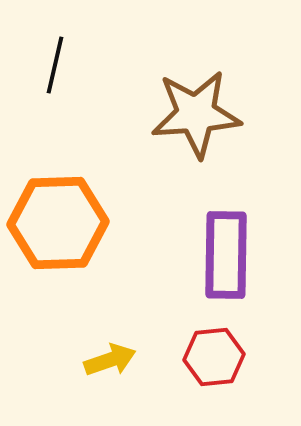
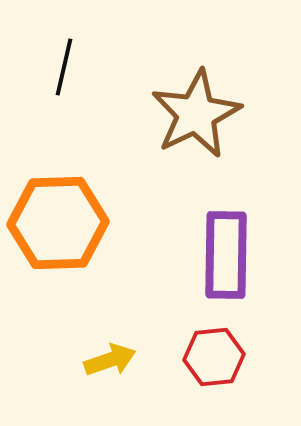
black line: moved 9 px right, 2 px down
brown star: rotated 22 degrees counterclockwise
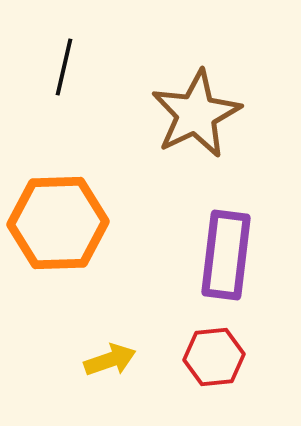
purple rectangle: rotated 6 degrees clockwise
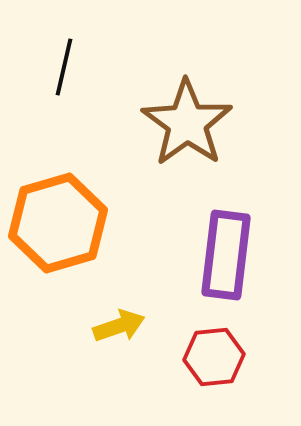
brown star: moved 9 px left, 9 px down; rotated 10 degrees counterclockwise
orange hexagon: rotated 14 degrees counterclockwise
yellow arrow: moved 9 px right, 34 px up
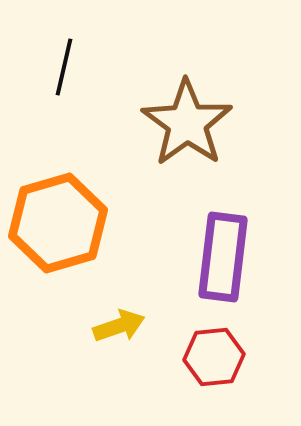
purple rectangle: moved 3 px left, 2 px down
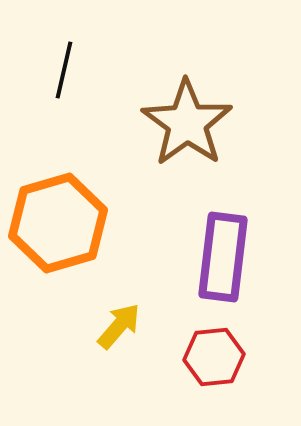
black line: moved 3 px down
yellow arrow: rotated 30 degrees counterclockwise
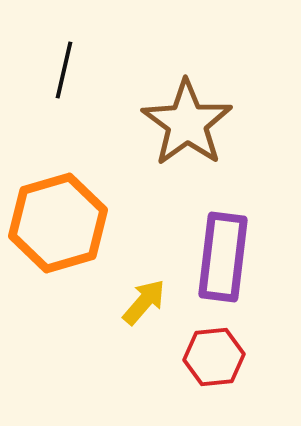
yellow arrow: moved 25 px right, 24 px up
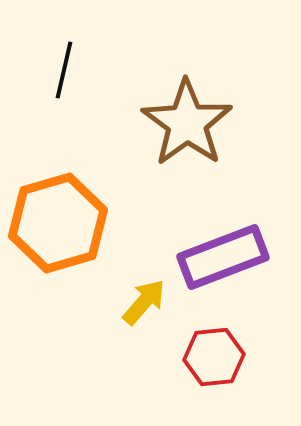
purple rectangle: rotated 62 degrees clockwise
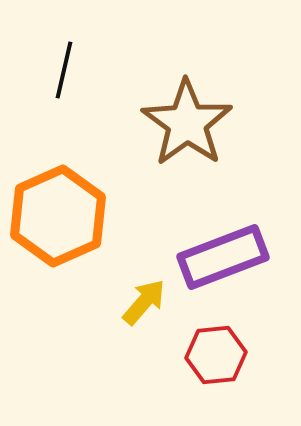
orange hexagon: moved 7 px up; rotated 8 degrees counterclockwise
red hexagon: moved 2 px right, 2 px up
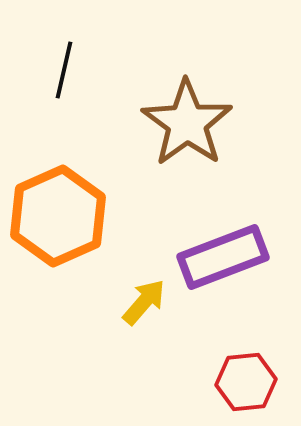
red hexagon: moved 30 px right, 27 px down
